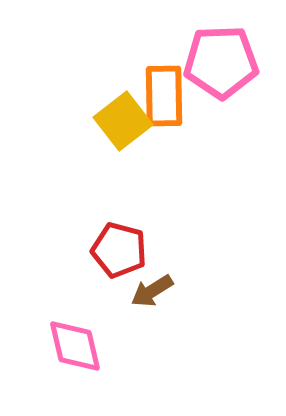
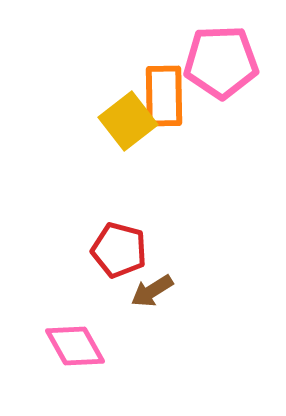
yellow square: moved 5 px right
pink diamond: rotated 16 degrees counterclockwise
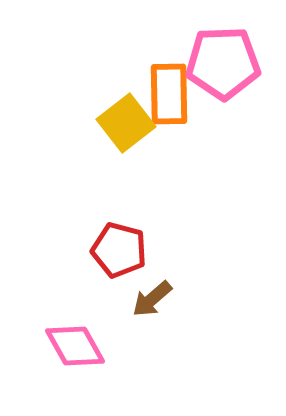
pink pentagon: moved 2 px right, 1 px down
orange rectangle: moved 5 px right, 2 px up
yellow square: moved 2 px left, 2 px down
brown arrow: moved 8 px down; rotated 9 degrees counterclockwise
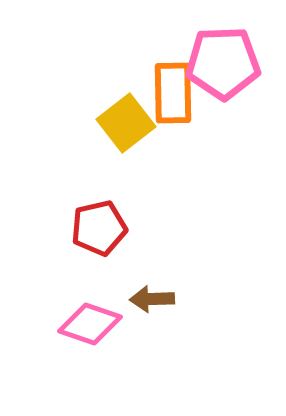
orange rectangle: moved 4 px right, 1 px up
red pentagon: moved 20 px left, 22 px up; rotated 28 degrees counterclockwise
brown arrow: rotated 39 degrees clockwise
pink diamond: moved 15 px right, 22 px up; rotated 42 degrees counterclockwise
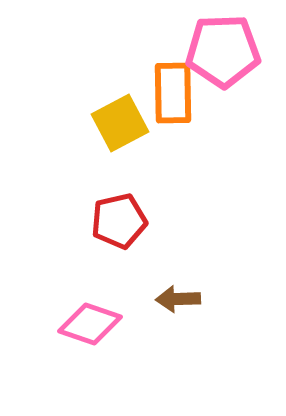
pink pentagon: moved 12 px up
yellow square: moved 6 px left; rotated 10 degrees clockwise
red pentagon: moved 20 px right, 7 px up
brown arrow: moved 26 px right
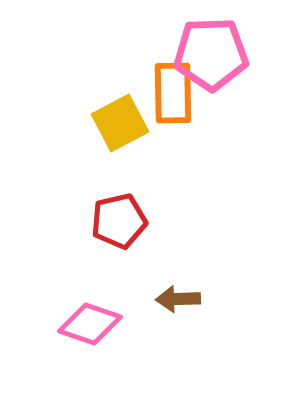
pink pentagon: moved 12 px left, 3 px down
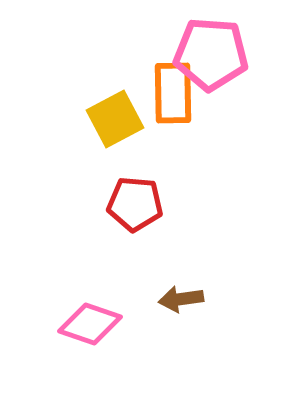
pink pentagon: rotated 6 degrees clockwise
yellow square: moved 5 px left, 4 px up
red pentagon: moved 16 px right, 17 px up; rotated 18 degrees clockwise
brown arrow: moved 3 px right; rotated 6 degrees counterclockwise
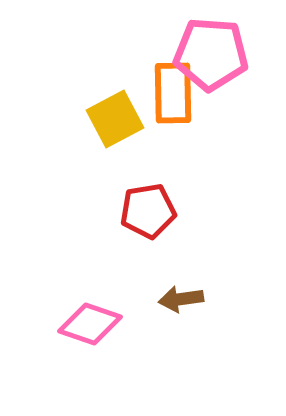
red pentagon: moved 13 px right, 7 px down; rotated 14 degrees counterclockwise
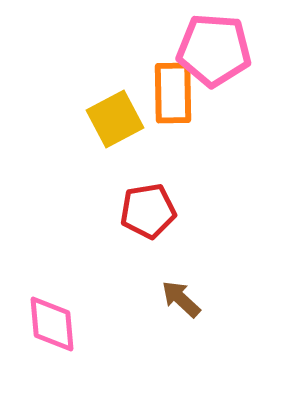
pink pentagon: moved 3 px right, 4 px up
brown arrow: rotated 51 degrees clockwise
pink diamond: moved 38 px left; rotated 66 degrees clockwise
